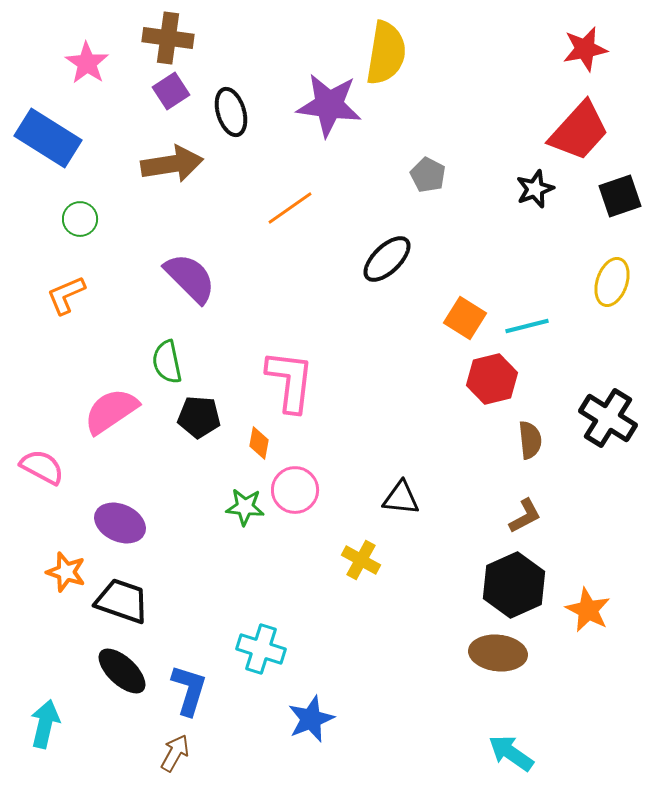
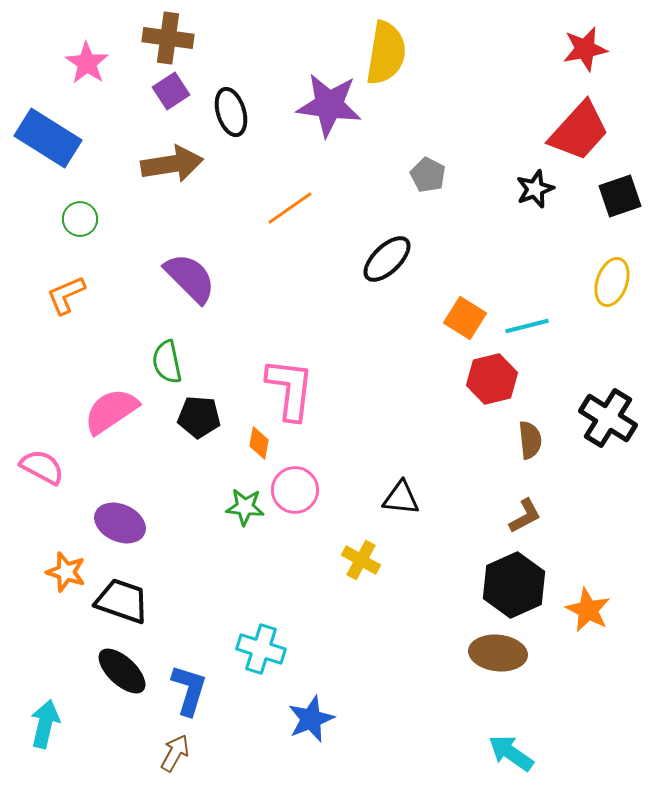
pink L-shape at (290, 381): moved 8 px down
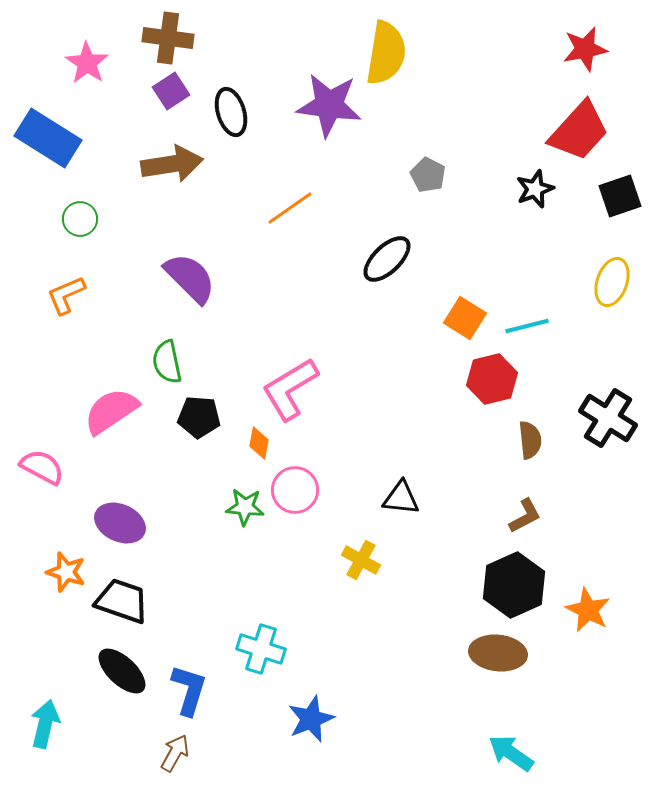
pink L-shape at (290, 389): rotated 128 degrees counterclockwise
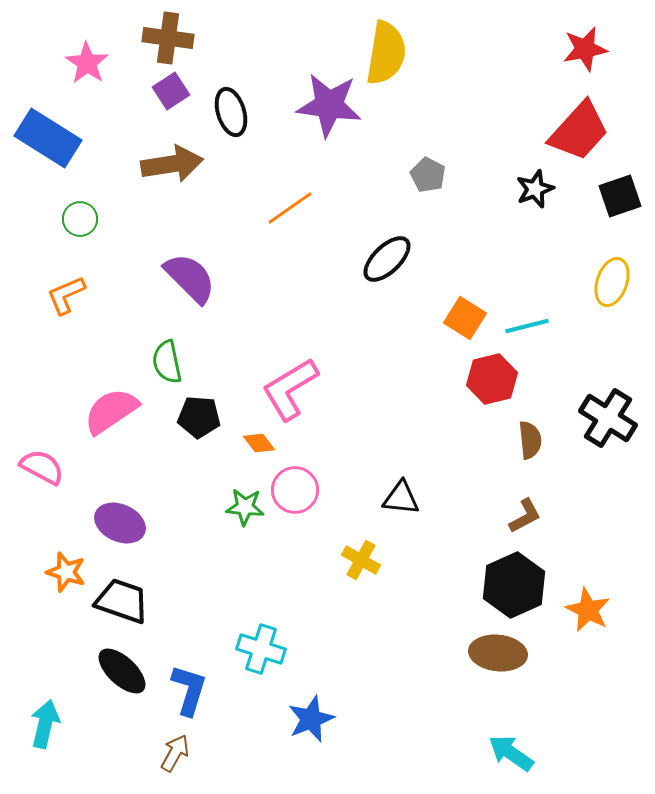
orange diamond at (259, 443): rotated 48 degrees counterclockwise
